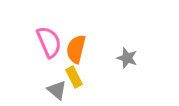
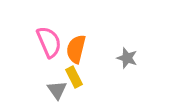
gray triangle: rotated 15 degrees clockwise
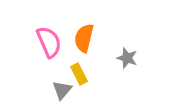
orange semicircle: moved 8 px right, 11 px up
yellow rectangle: moved 5 px right, 3 px up
gray triangle: moved 5 px right; rotated 15 degrees clockwise
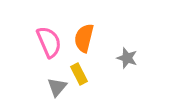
gray triangle: moved 5 px left, 3 px up
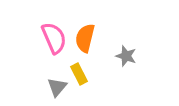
orange semicircle: moved 1 px right
pink semicircle: moved 5 px right, 4 px up
gray star: moved 1 px left, 2 px up
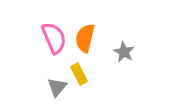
gray star: moved 2 px left, 4 px up; rotated 10 degrees clockwise
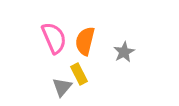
orange semicircle: moved 3 px down
gray star: rotated 15 degrees clockwise
gray triangle: moved 5 px right
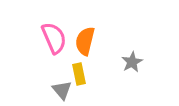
gray star: moved 8 px right, 10 px down
yellow rectangle: rotated 15 degrees clockwise
gray triangle: moved 3 px down; rotated 20 degrees counterclockwise
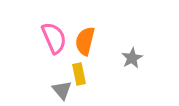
gray star: moved 4 px up
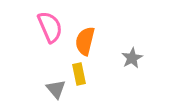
pink semicircle: moved 4 px left, 11 px up
gray triangle: moved 6 px left, 1 px up
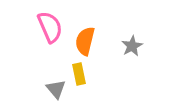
gray star: moved 12 px up
